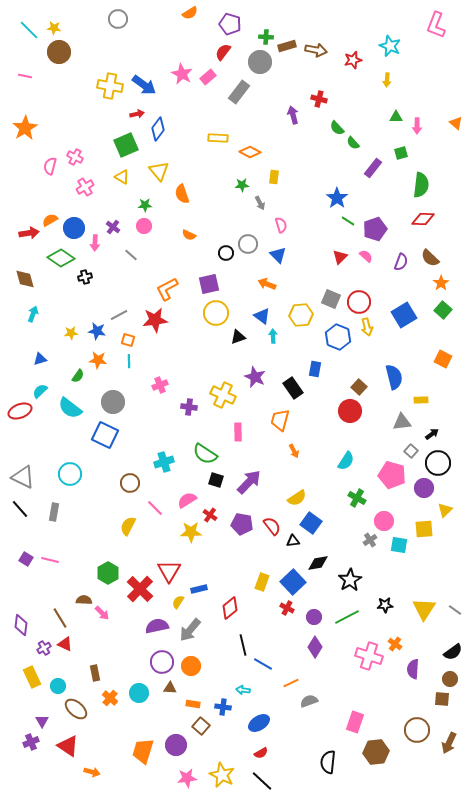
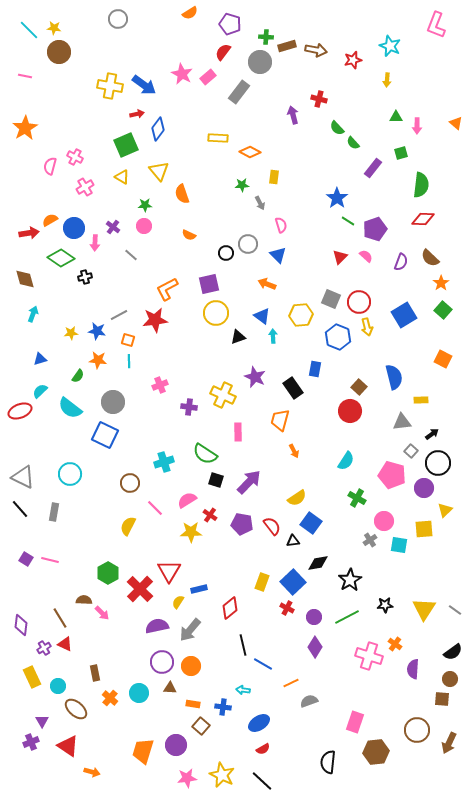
red semicircle at (261, 753): moved 2 px right, 4 px up
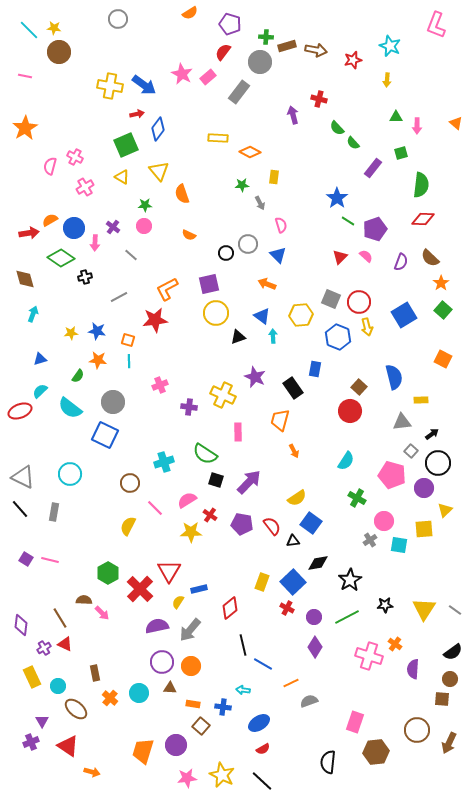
gray line at (119, 315): moved 18 px up
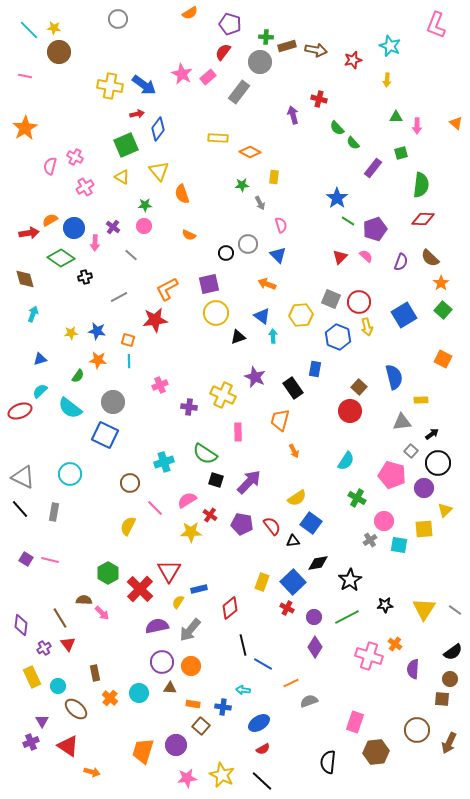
red triangle at (65, 644): moved 3 px right; rotated 28 degrees clockwise
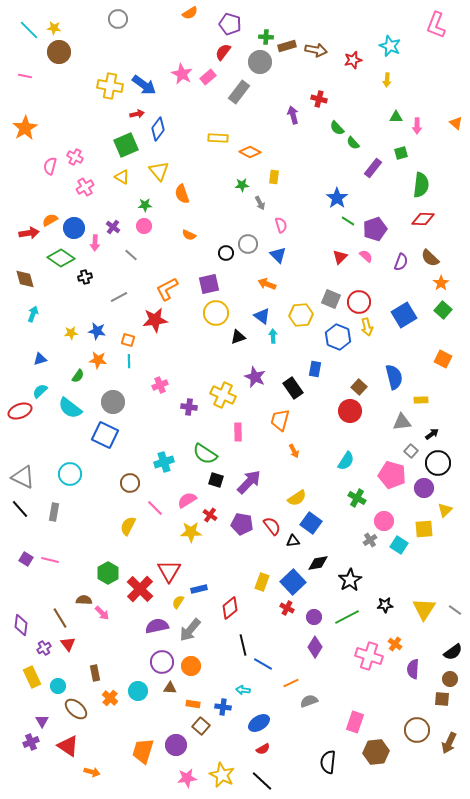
cyan square at (399, 545): rotated 24 degrees clockwise
cyan circle at (139, 693): moved 1 px left, 2 px up
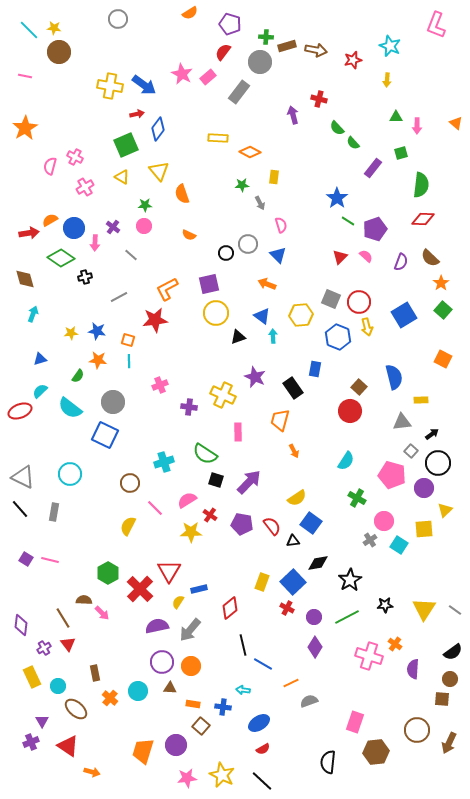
brown line at (60, 618): moved 3 px right
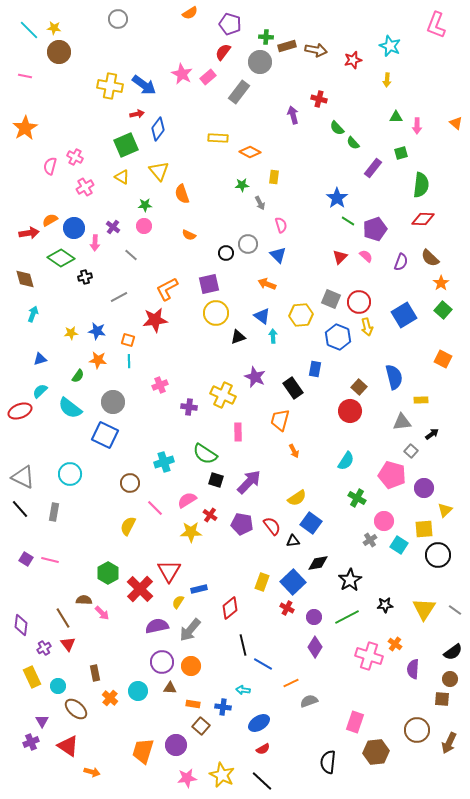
black circle at (438, 463): moved 92 px down
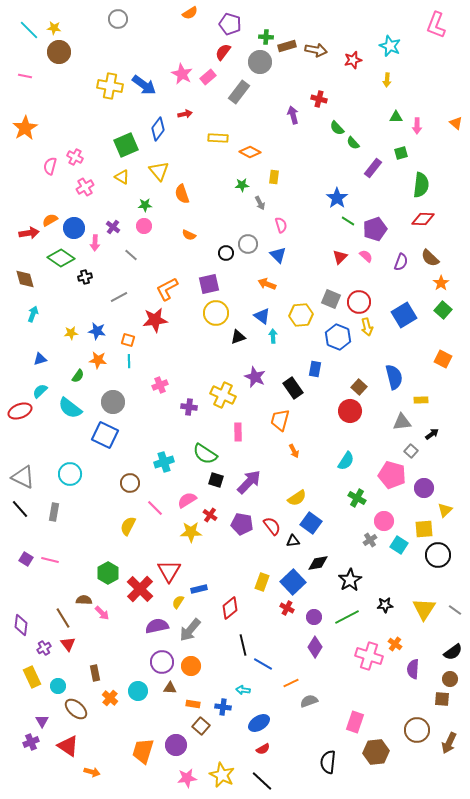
red arrow at (137, 114): moved 48 px right
